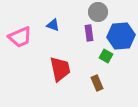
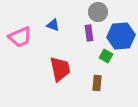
brown rectangle: rotated 28 degrees clockwise
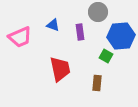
purple rectangle: moved 9 px left, 1 px up
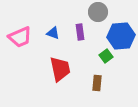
blue triangle: moved 8 px down
green square: rotated 24 degrees clockwise
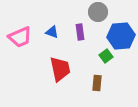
blue triangle: moved 1 px left, 1 px up
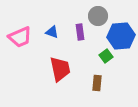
gray circle: moved 4 px down
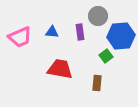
blue triangle: rotated 16 degrees counterclockwise
red trapezoid: rotated 68 degrees counterclockwise
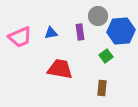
blue triangle: moved 1 px left, 1 px down; rotated 16 degrees counterclockwise
blue hexagon: moved 5 px up
brown rectangle: moved 5 px right, 5 px down
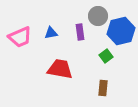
blue hexagon: rotated 8 degrees counterclockwise
brown rectangle: moved 1 px right
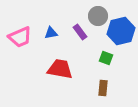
purple rectangle: rotated 28 degrees counterclockwise
green square: moved 2 px down; rotated 32 degrees counterclockwise
